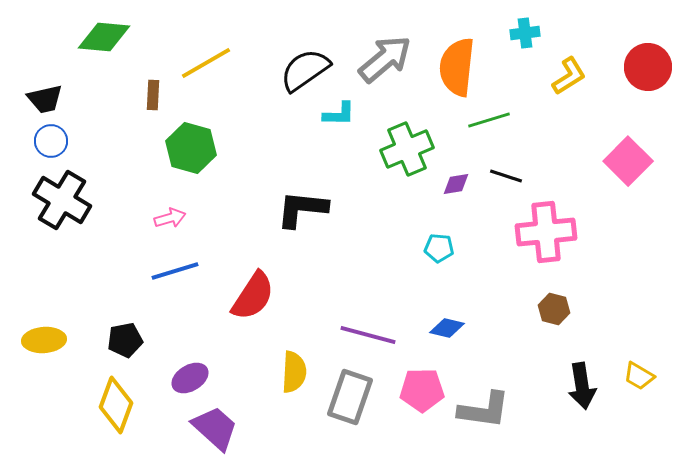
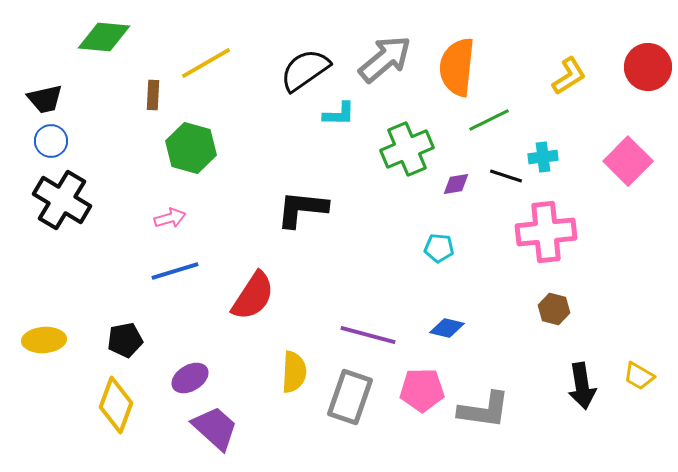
cyan cross: moved 18 px right, 124 px down
green line: rotated 9 degrees counterclockwise
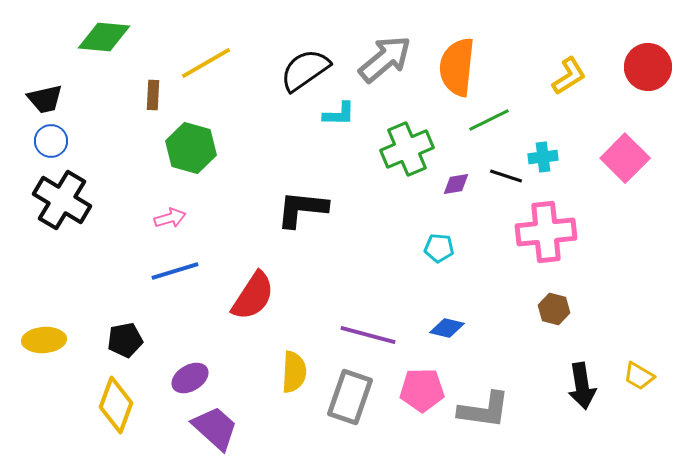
pink square: moved 3 px left, 3 px up
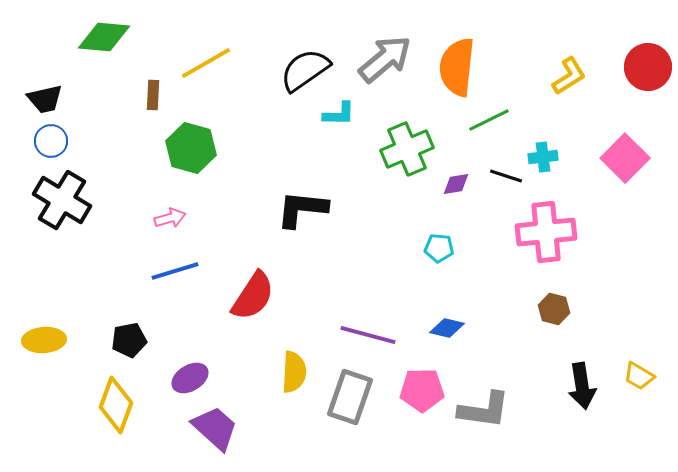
black pentagon: moved 4 px right
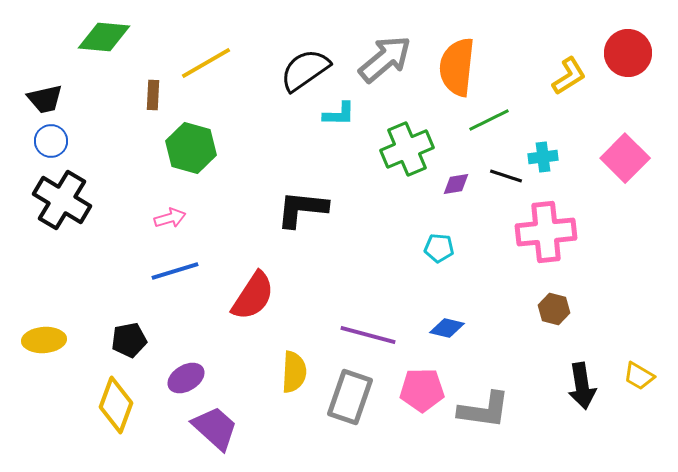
red circle: moved 20 px left, 14 px up
purple ellipse: moved 4 px left
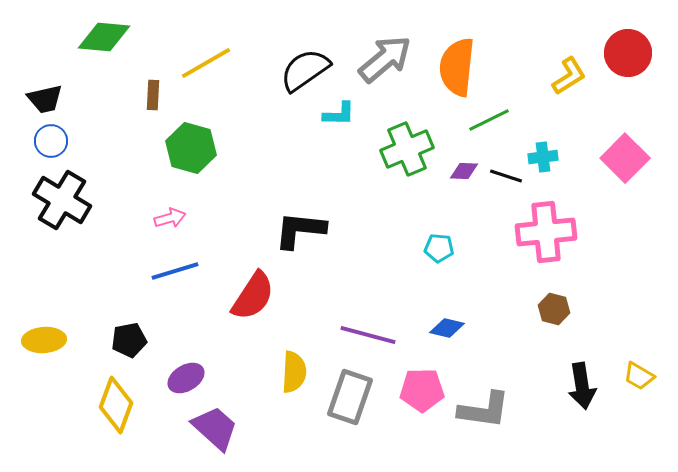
purple diamond: moved 8 px right, 13 px up; rotated 12 degrees clockwise
black L-shape: moved 2 px left, 21 px down
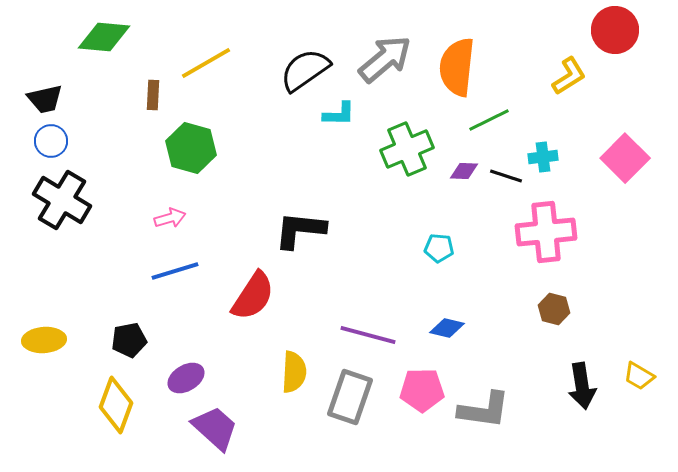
red circle: moved 13 px left, 23 px up
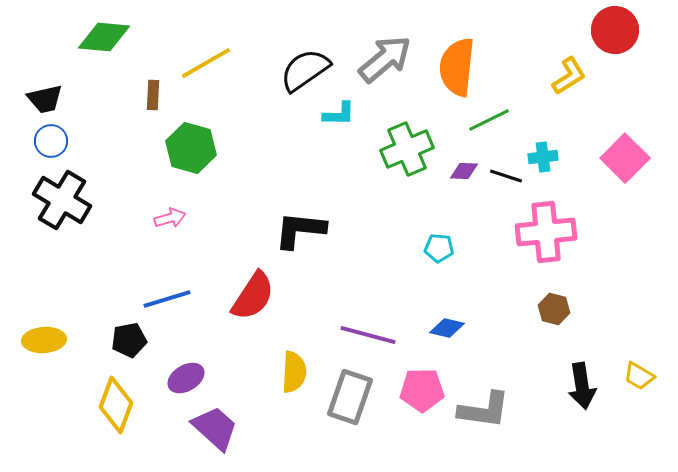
blue line: moved 8 px left, 28 px down
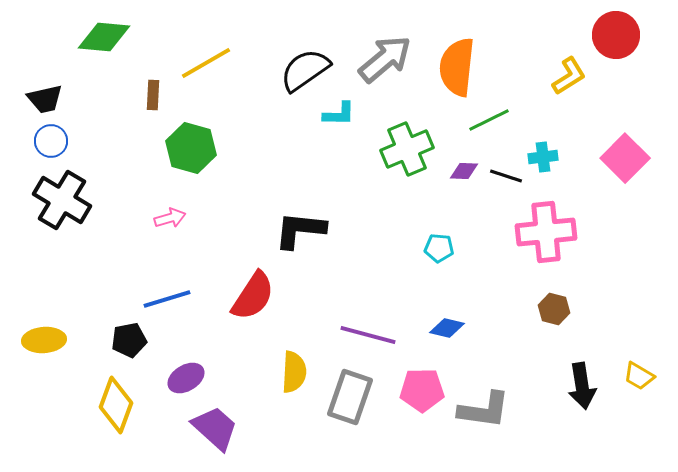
red circle: moved 1 px right, 5 px down
